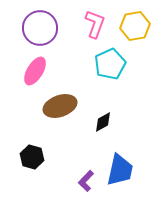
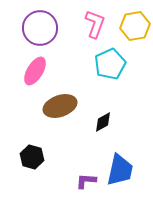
purple L-shape: rotated 50 degrees clockwise
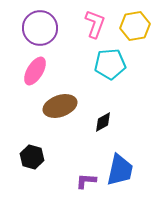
cyan pentagon: rotated 20 degrees clockwise
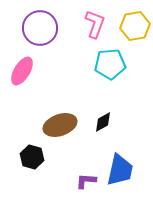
pink ellipse: moved 13 px left
brown ellipse: moved 19 px down
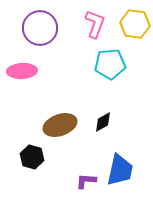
yellow hexagon: moved 2 px up; rotated 16 degrees clockwise
pink ellipse: rotated 56 degrees clockwise
